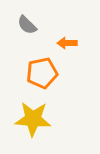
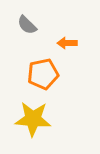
orange pentagon: moved 1 px right, 1 px down
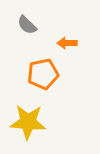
yellow star: moved 5 px left, 3 px down
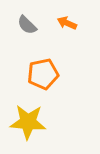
orange arrow: moved 20 px up; rotated 24 degrees clockwise
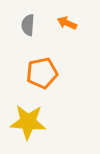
gray semicircle: moved 1 px right; rotated 50 degrees clockwise
orange pentagon: moved 1 px left, 1 px up
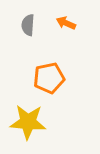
orange arrow: moved 1 px left
orange pentagon: moved 7 px right, 5 px down
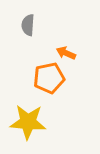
orange arrow: moved 30 px down
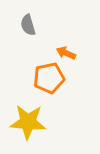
gray semicircle: rotated 20 degrees counterclockwise
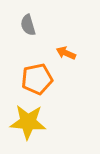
orange pentagon: moved 12 px left, 1 px down
